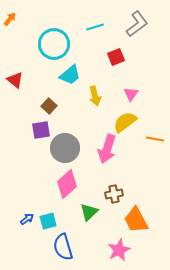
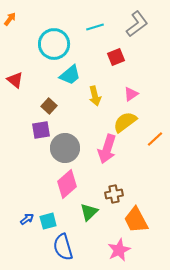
pink triangle: rotated 21 degrees clockwise
orange line: rotated 54 degrees counterclockwise
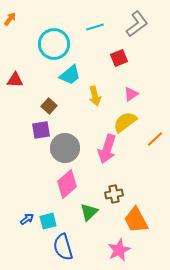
red square: moved 3 px right, 1 px down
red triangle: rotated 36 degrees counterclockwise
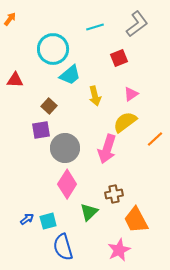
cyan circle: moved 1 px left, 5 px down
pink diamond: rotated 16 degrees counterclockwise
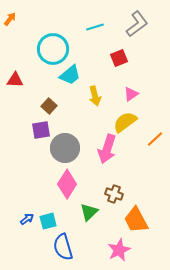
brown cross: rotated 30 degrees clockwise
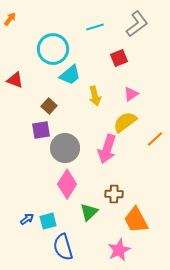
red triangle: rotated 18 degrees clockwise
brown cross: rotated 18 degrees counterclockwise
